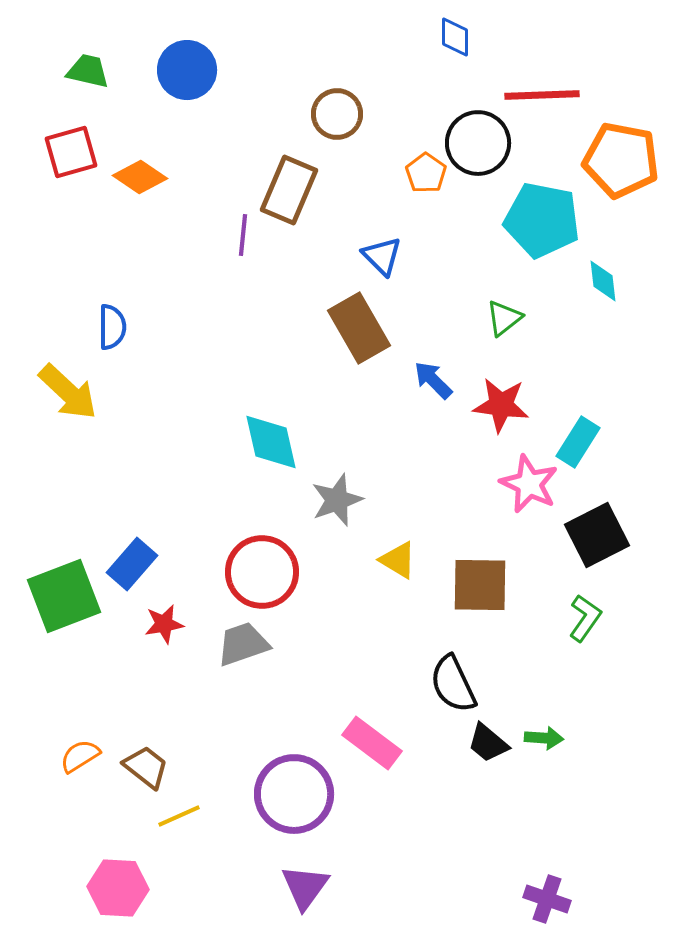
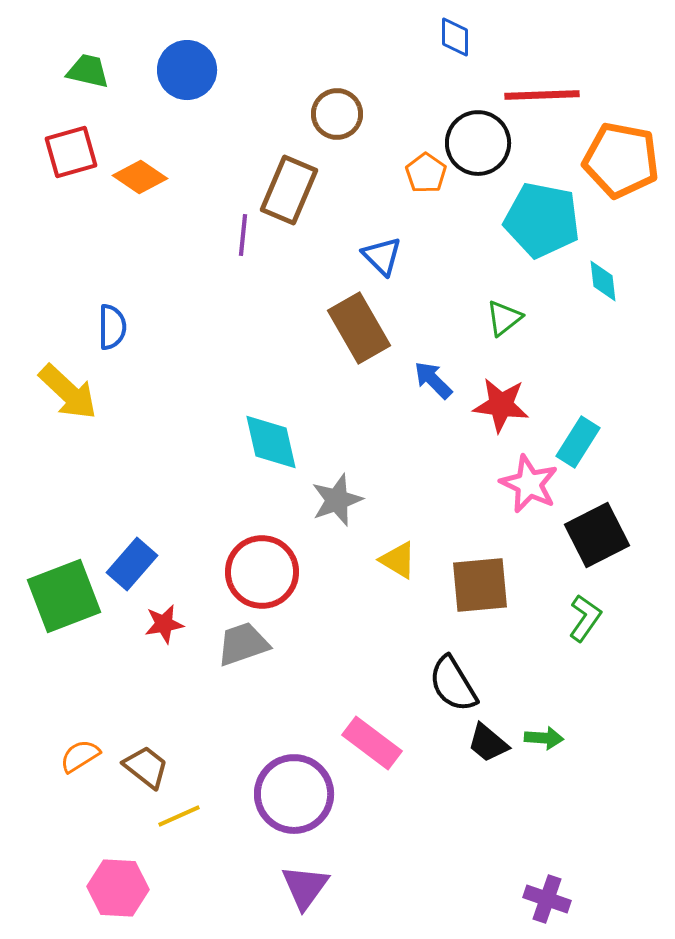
brown square at (480, 585): rotated 6 degrees counterclockwise
black semicircle at (453, 684): rotated 6 degrees counterclockwise
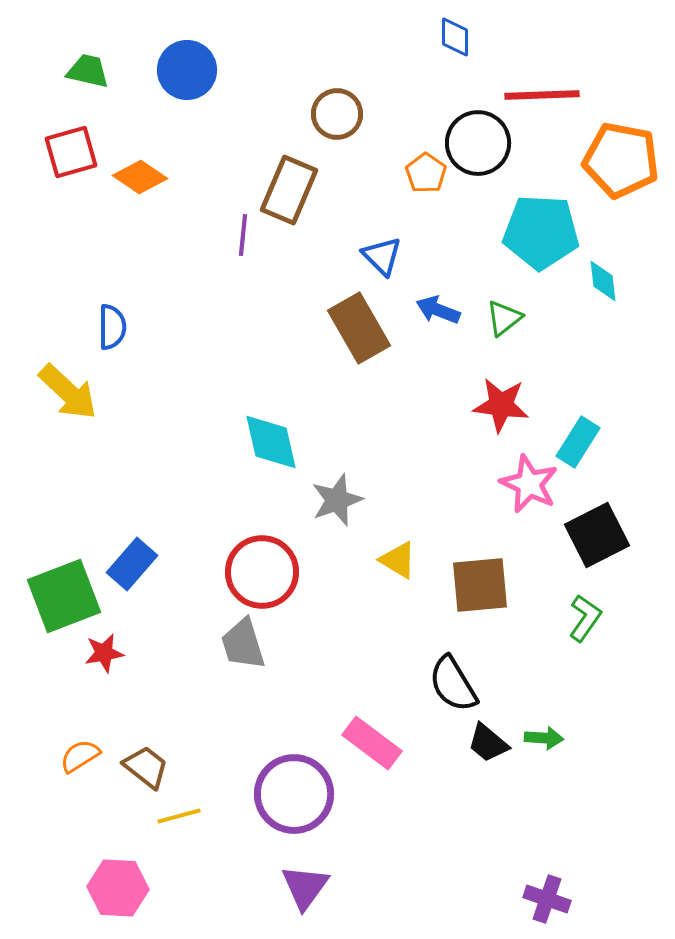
cyan pentagon at (542, 220): moved 1 px left, 12 px down; rotated 8 degrees counterclockwise
blue arrow at (433, 380): moved 5 px right, 70 px up; rotated 24 degrees counterclockwise
red star at (164, 624): moved 60 px left, 29 px down
gray trapezoid at (243, 644): rotated 88 degrees counterclockwise
yellow line at (179, 816): rotated 9 degrees clockwise
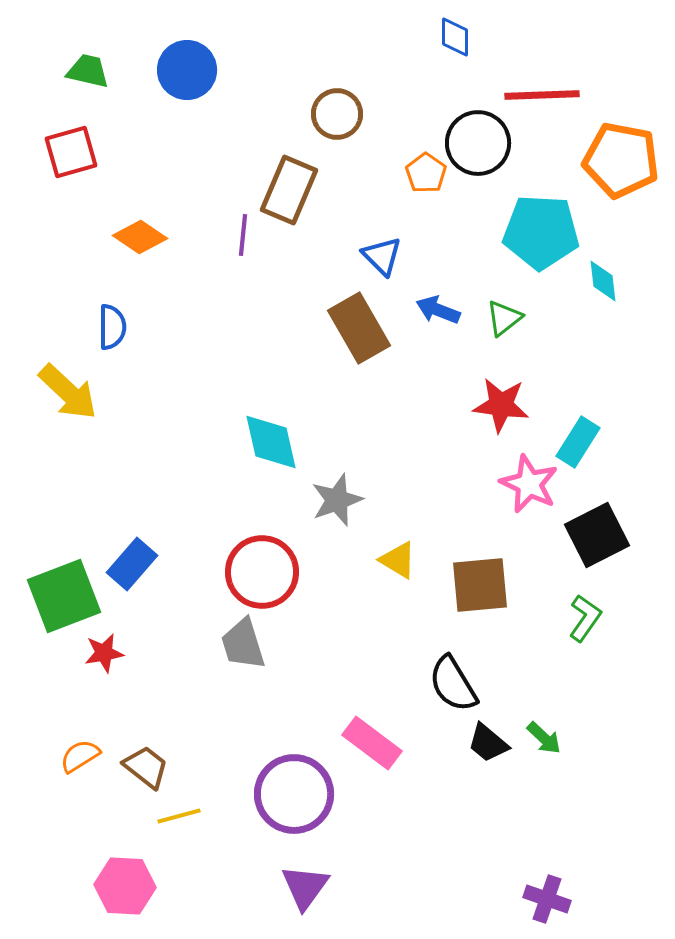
orange diamond at (140, 177): moved 60 px down
green arrow at (544, 738): rotated 39 degrees clockwise
pink hexagon at (118, 888): moved 7 px right, 2 px up
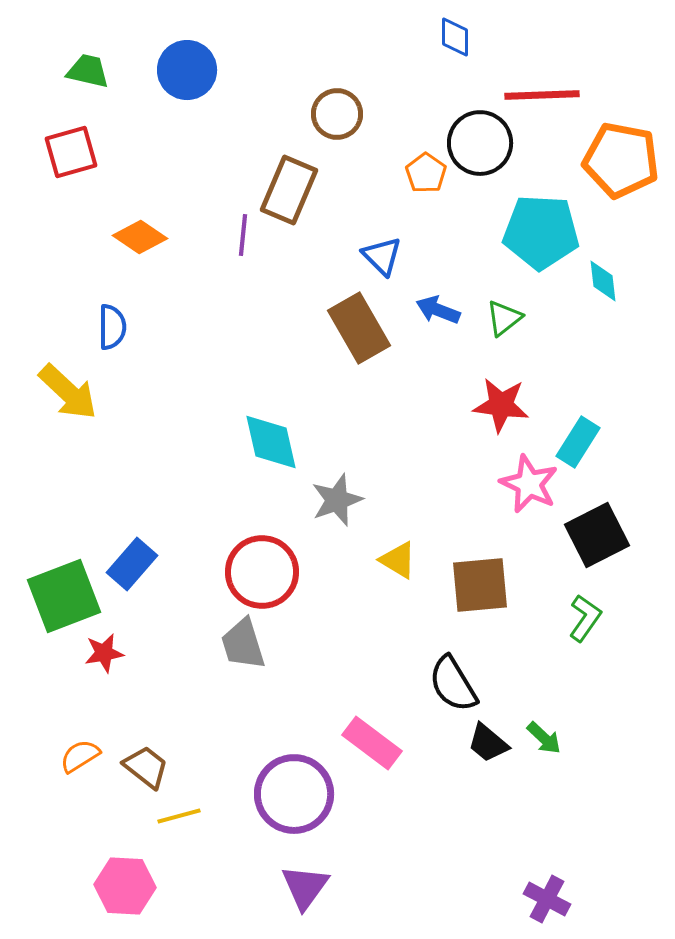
black circle at (478, 143): moved 2 px right
purple cross at (547, 899): rotated 9 degrees clockwise
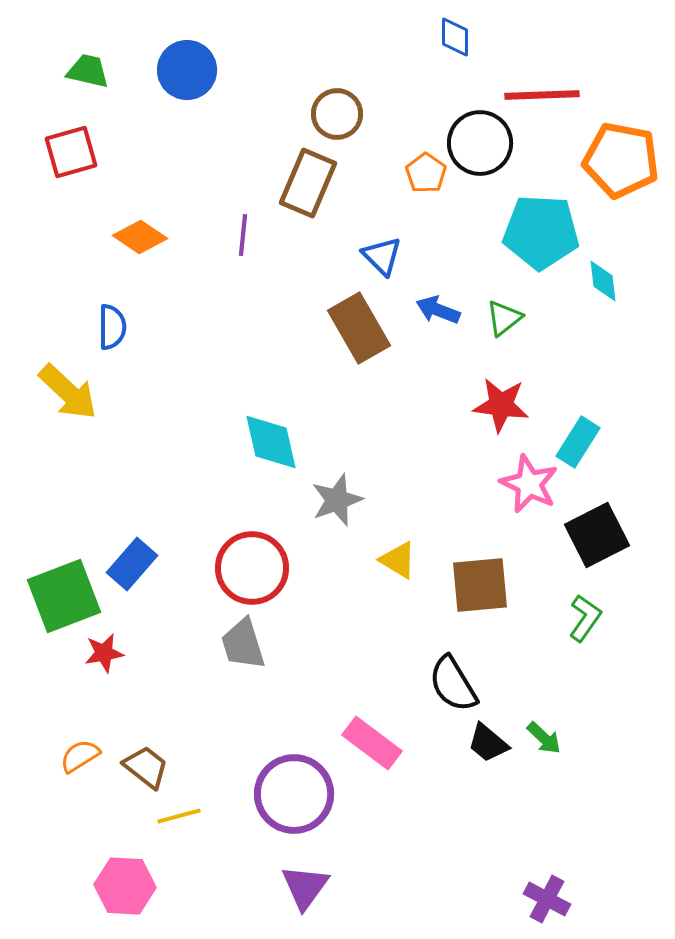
brown rectangle at (289, 190): moved 19 px right, 7 px up
red circle at (262, 572): moved 10 px left, 4 px up
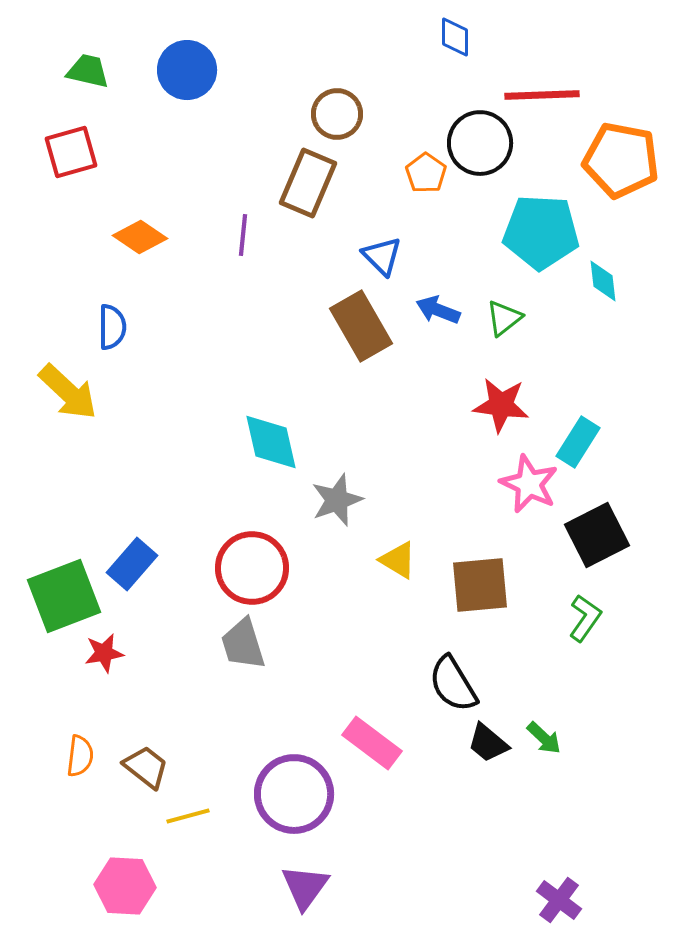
brown rectangle at (359, 328): moved 2 px right, 2 px up
orange semicircle at (80, 756): rotated 129 degrees clockwise
yellow line at (179, 816): moved 9 px right
purple cross at (547, 899): moved 12 px right, 1 px down; rotated 9 degrees clockwise
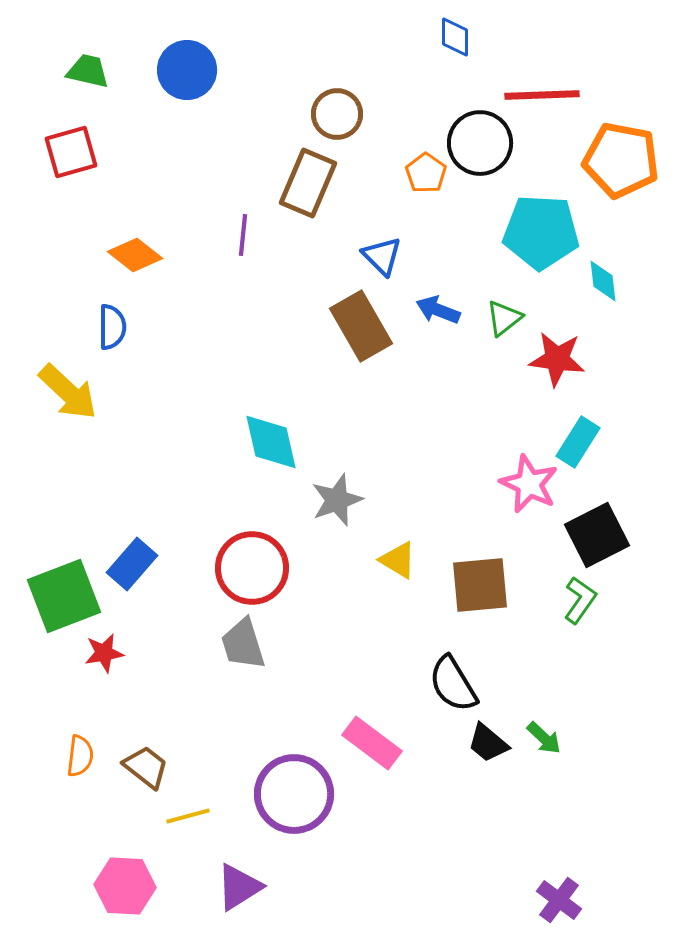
orange diamond at (140, 237): moved 5 px left, 18 px down; rotated 4 degrees clockwise
red star at (501, 405): moved 56 px right, 46 px up
green L-shape at (585, 618): moved 5 px left, 18 px up
purple triangle at (305, 887): moved 66 px left; rotated 22 degrees clockwise
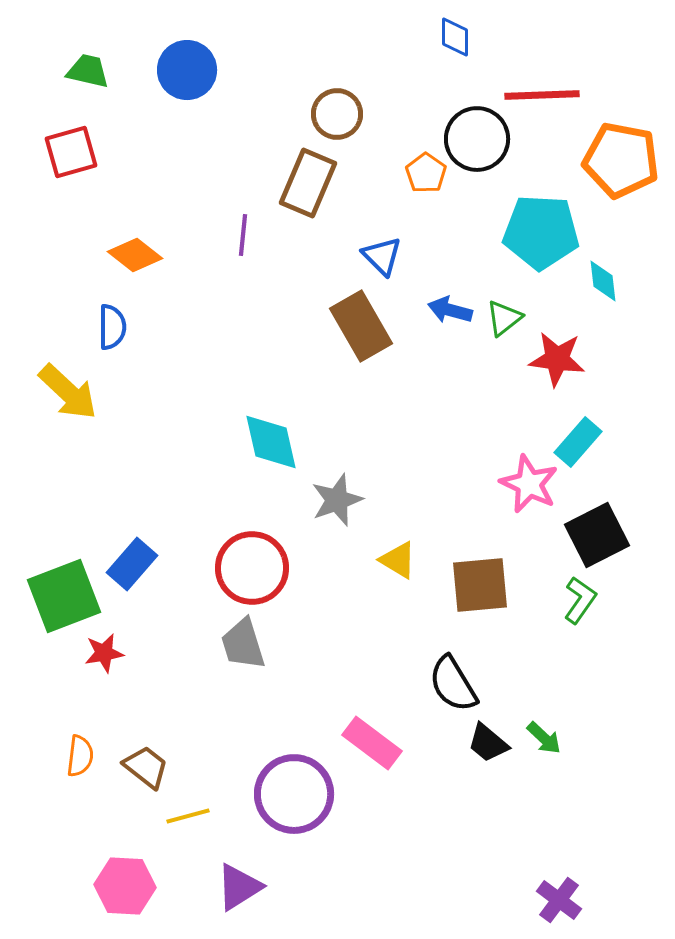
black circle at (480, 143): moved 3 px left, 4 px up
blue arrow at (438, 310): moved 12 px right; rotated 6 degrees counterclockwise
cyan rectangle at (578, 442): rotated 9 degrees clockwise
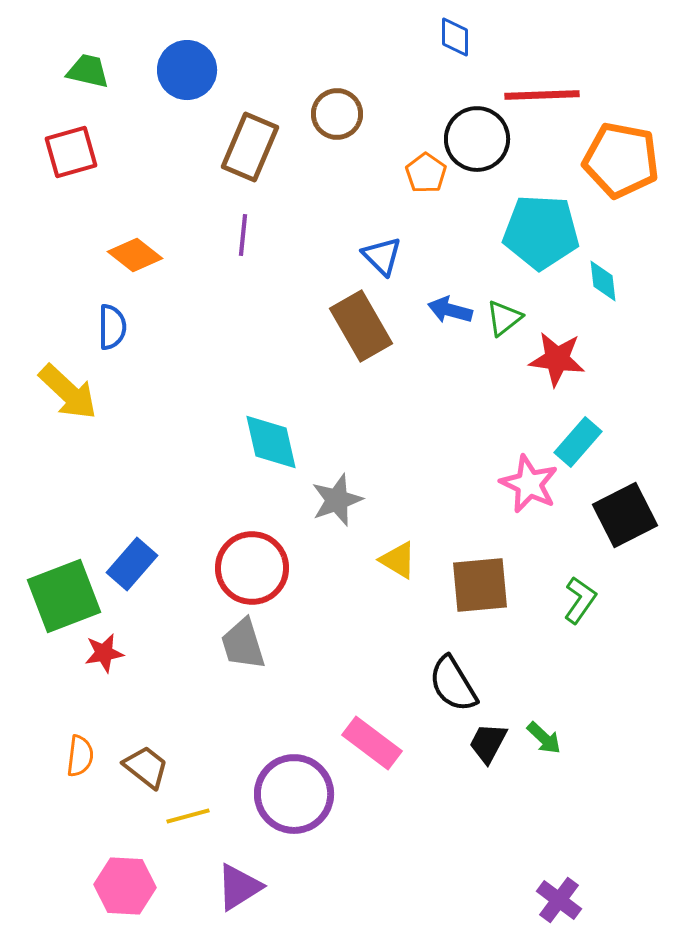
brown rectangle at (308, 183): moved 58 px left, 36 px up
black square at (597, 535): moved 28 px right, 20 px up
black trapezoid at (488, 743): rotated 78 degrees clockwise
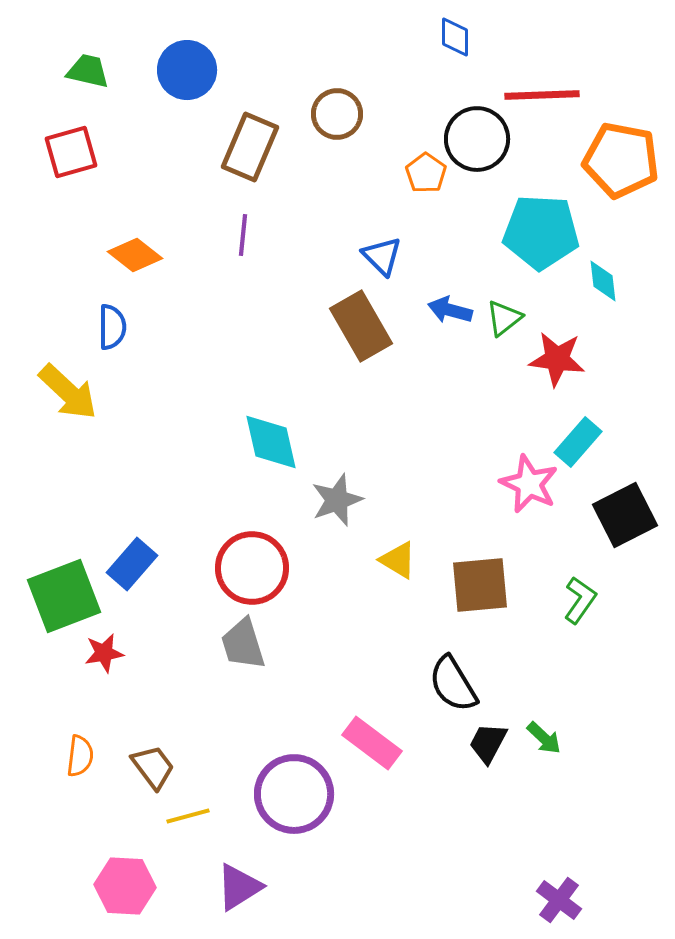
brown trapezoid at (146, 767): moved 7 px right; rotated 15 degrees clockwise
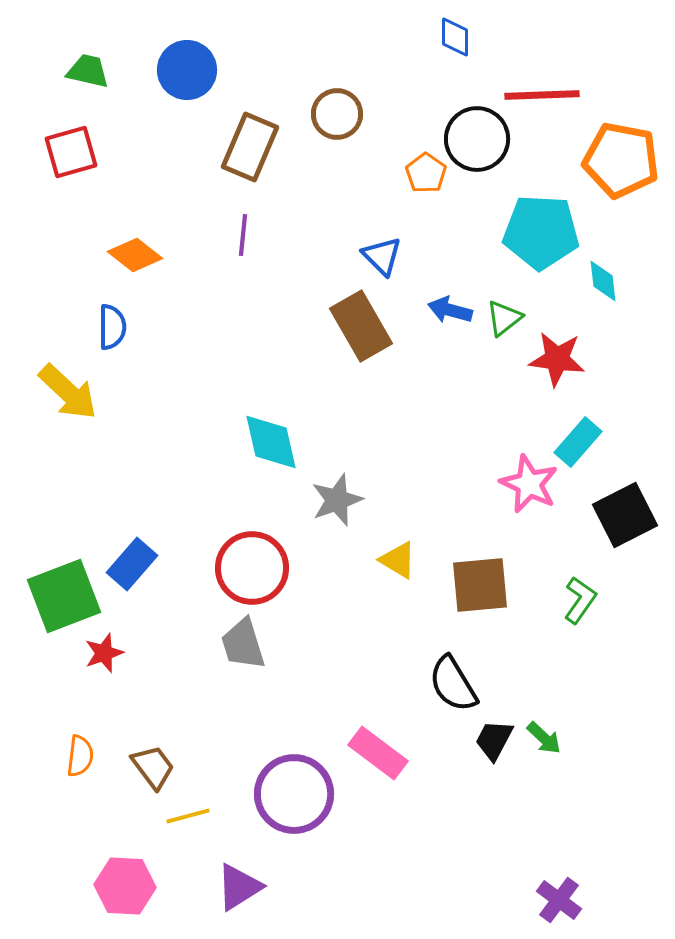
red star at (104, 653): rotated 9 degrees counterclockwise
pink rectangle at (372, 743): moved 6 px right, 10 px down
black trapezoid at (488, 743): moved 6 px right, 3 px up
